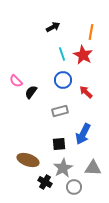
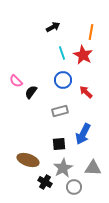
cyan line: moved 1 px up
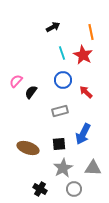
orange line: rotated 21 degrees counterclockwise
pink semicircle: rotated 88 degrees clockwise
brown ellipse: moved 12 px up
black cross: moved 5 px left, 7 px down
gray circle: moved 2 px down
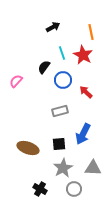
black semicircle: moved 13 px right, 25 px up
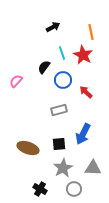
gray rectangle: moved 1 px left, 1 px up
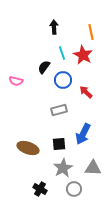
black arrow: moved 1 px right; rotated 64 degrees counterclockwise
pink semicircle: rotated 120 degrees counterclockwise
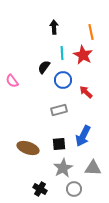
cyan line: rotated 16 degrees clockwise
pink semicircle: moved 4 px left; rotated 40 degrees clockwise
blue arrow: moved 2 px down
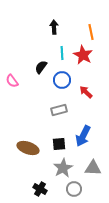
black semicircle: moved 3 px left
blue circle: moved 1 px left
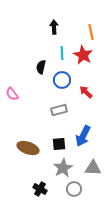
black semicircle: rotated 24 degrees counterclockwise
pink semicircle: moved 13 px down
